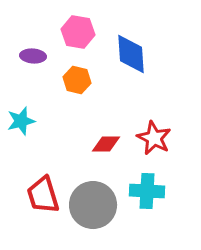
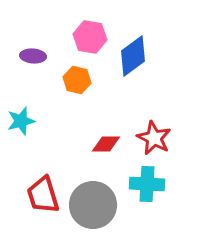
pink hexagon: moved 12 px right, 5 px down
blue diamond: moved 2 px right, 2 px down; rotated 57 degrees clockwise
cyan cross: moved 7 px up
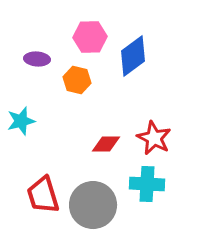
pink hexagon: rotated 12 degrees counterclockwise
purple ellipse: moved 4 px right, 3 px down
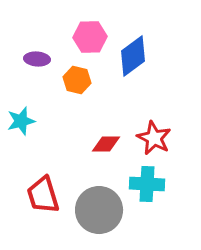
gray circle: moved 6 px right, 5 px down
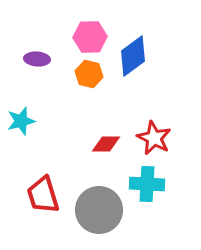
orange hexagon: moved 12 px right, 6 px up
